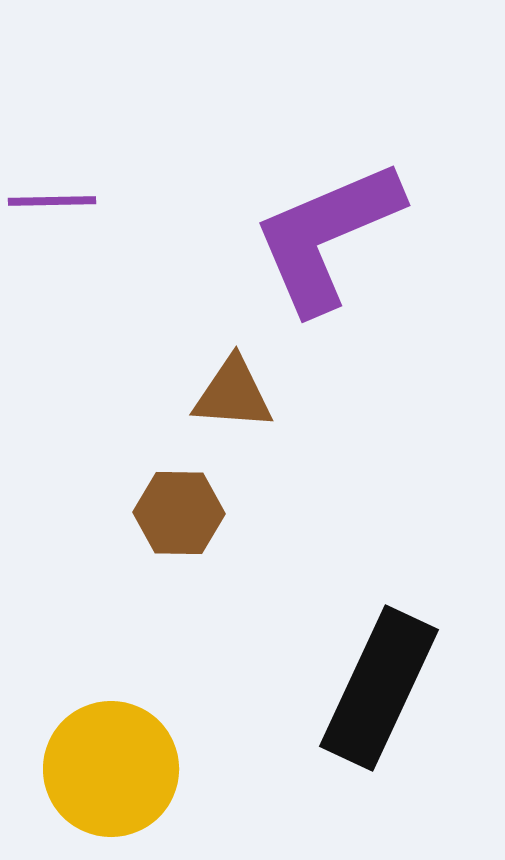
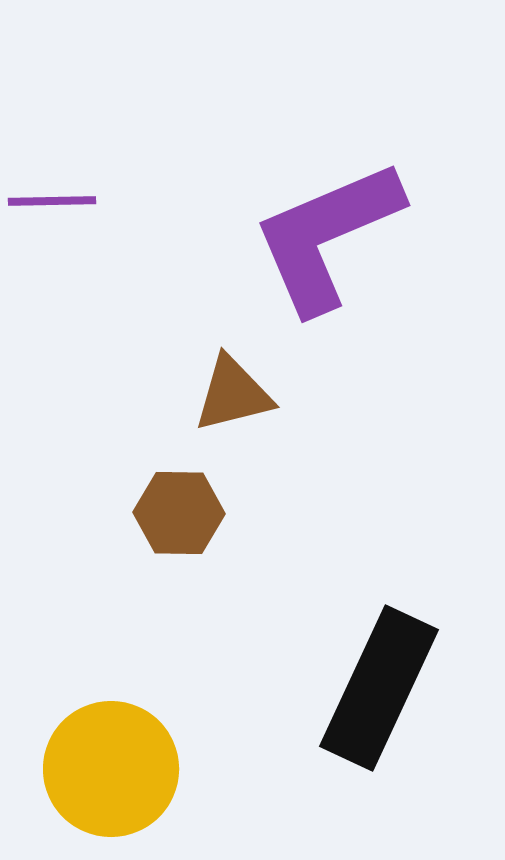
brown triangle: rotated 18 degrees counterclockwise
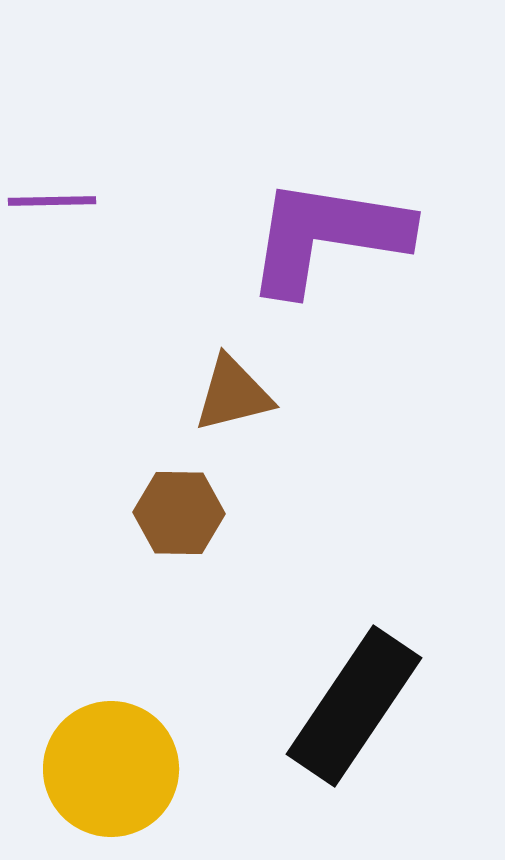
purple L-shape: rotated 32 degrees clockwise
black rectangle: moved 25 px left, 18 px down; rotated 9 degrees clockwise
